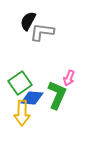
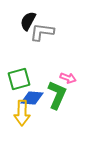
pink arrow: moved 1 px left; rotated 91 degrees counterclockwise
green square: moved 1 px left, 4 px up; rotated 20 degrees clockwise
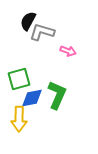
gray L-shape: rotated 10 degrees clockwise
pink arrow: moved 27 px up
blue diamond: rotated 15 degrees counterclockwise
yellow arrow: moved 3 px left, 6 px down
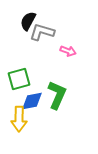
blue diamond: moved 3 px down
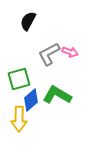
gray L-shape: moved 7 px right, 22 px down; rotated 45 degrees counterclockwise
pink arrow: moved 2 px right, 1 px down
green L-shape: rotated 84 degrees counterclockwise
blue diamond: moved 1 px left, 1 px up; rotated 30 degrees counterclockwise
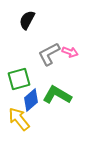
black semicircle: moved 1 px left, 1 px up
yellow arrow: rotated 140 degrees clockwise
